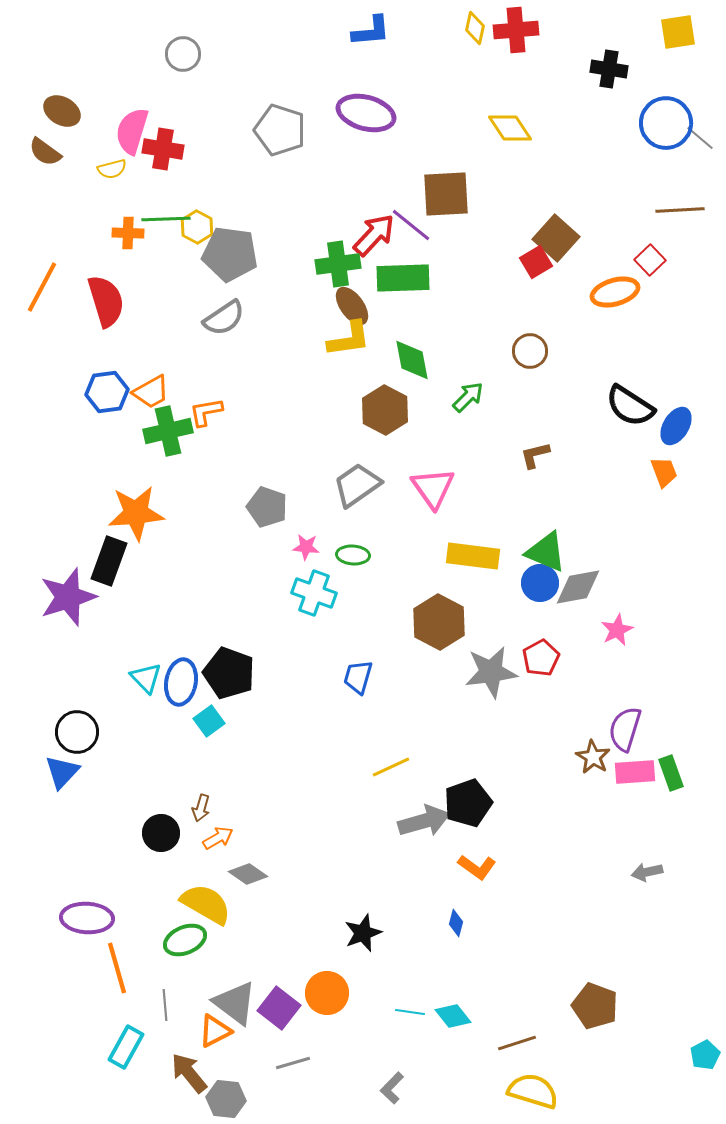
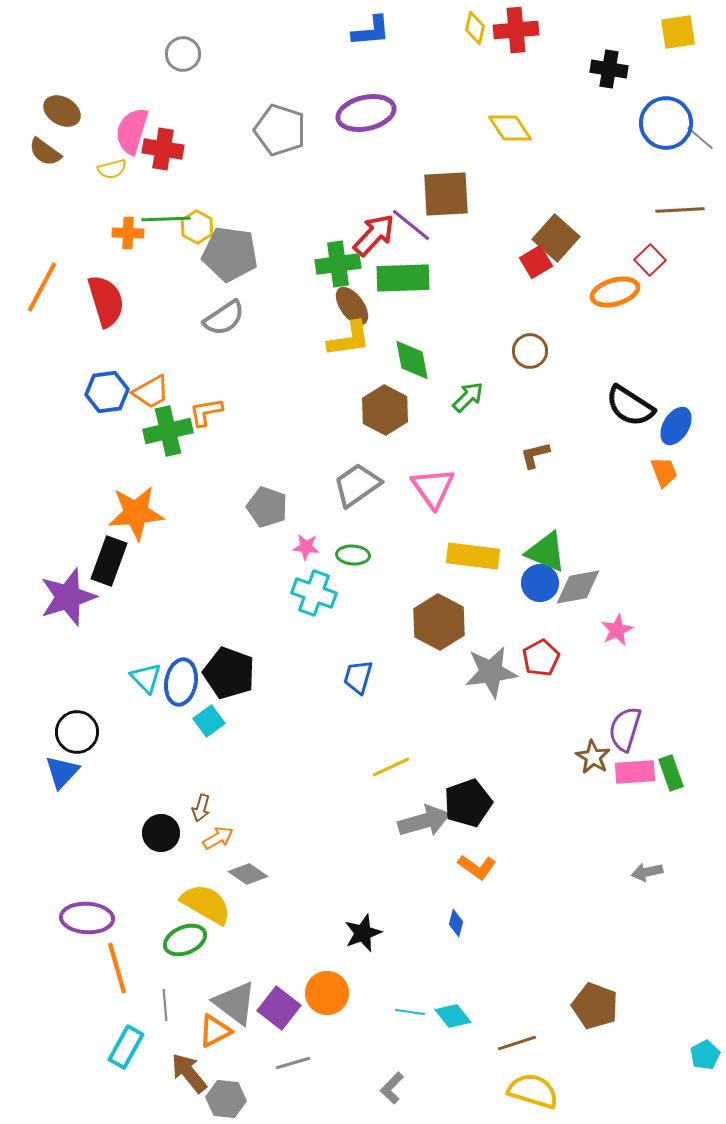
purple ellipse at (366, 113): rotated 28 degrees counterclockwise
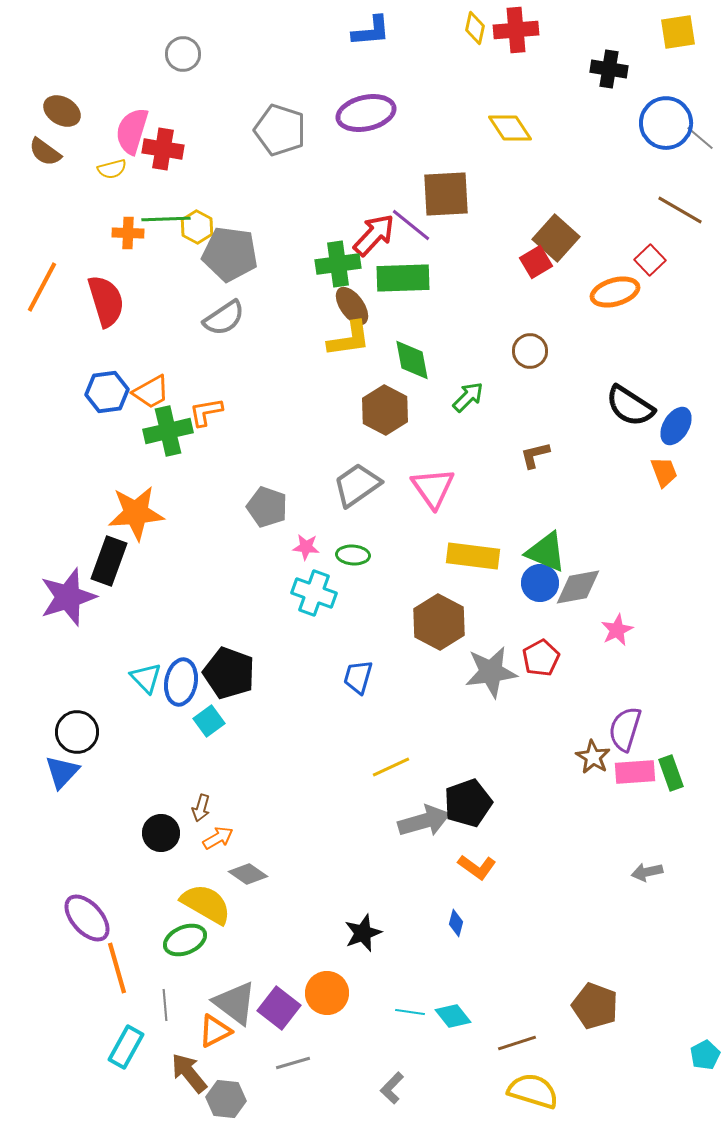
brown line at (680, 210): rotated 33 degrees clockwise
purple ellipse at (87, 918): rotated 45 degrees clockwise
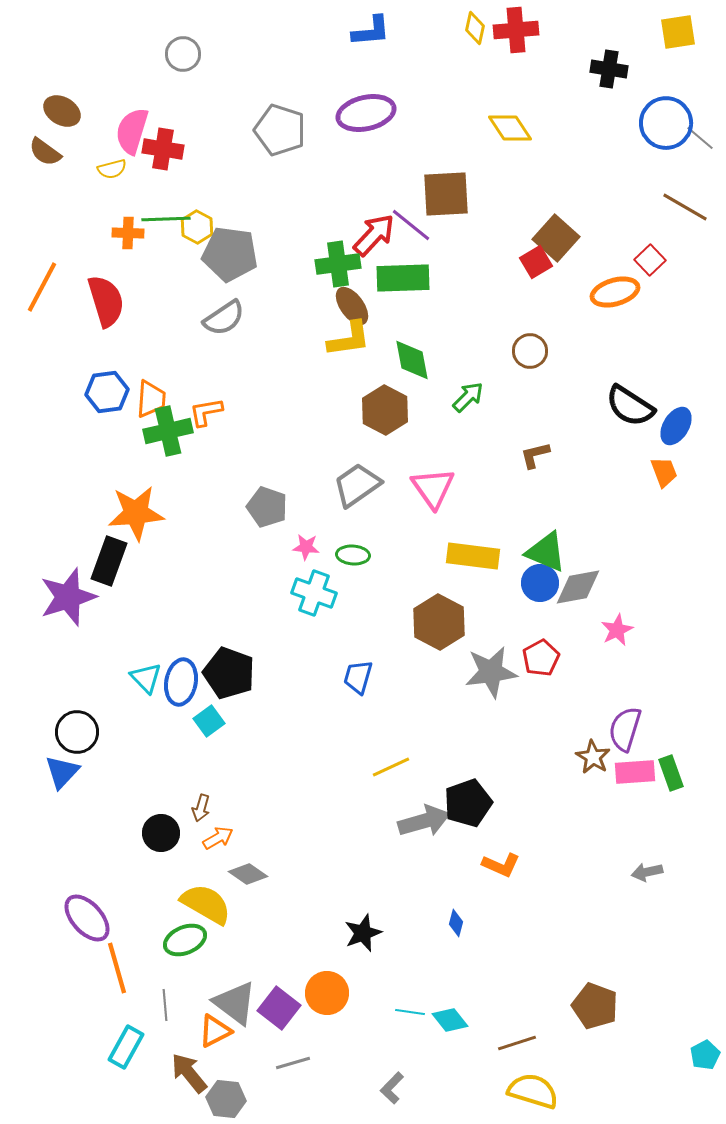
brown line at (680, 210): moved 5 px right, 3 px up
orange trapezoid at (151, 392): moved 7 px down; rotated 57 degrees counterclockwise
orange L-shape at (477, 867): moved 24 px right, 2 px up; rotated 12 degrees counterclockwise
cyan diamond at (453, 1016): moved 3 px left, 4 px down
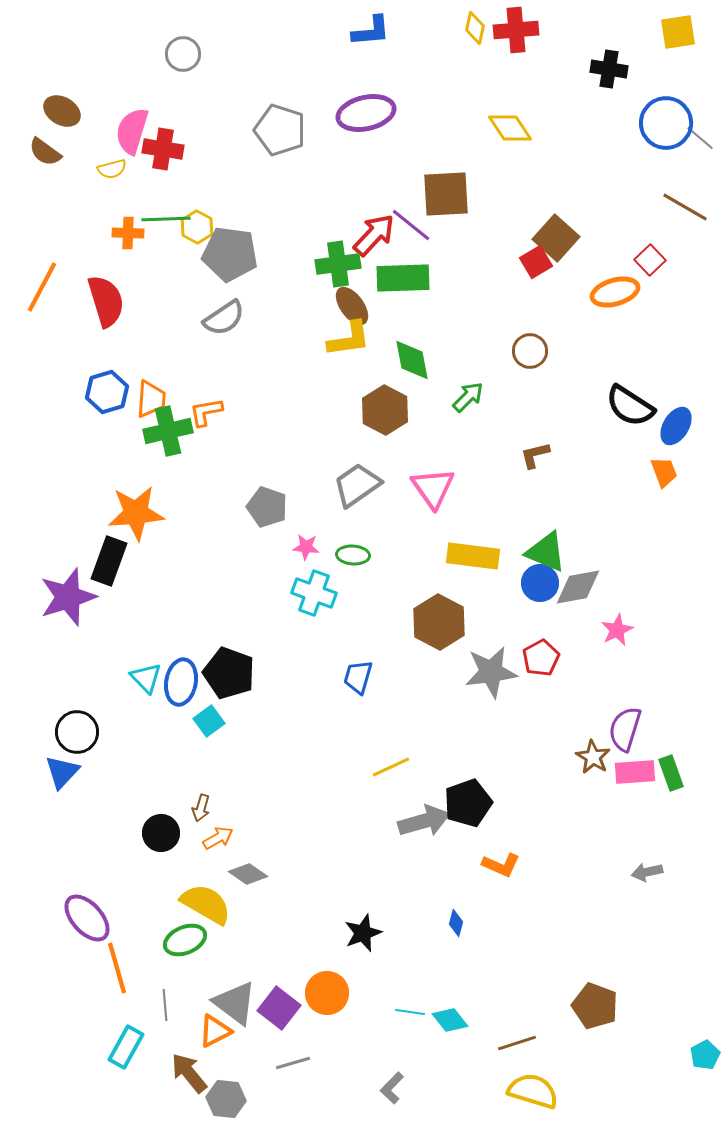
blue hexagon at (107, 392): rotated 9 degrees counterclockwise
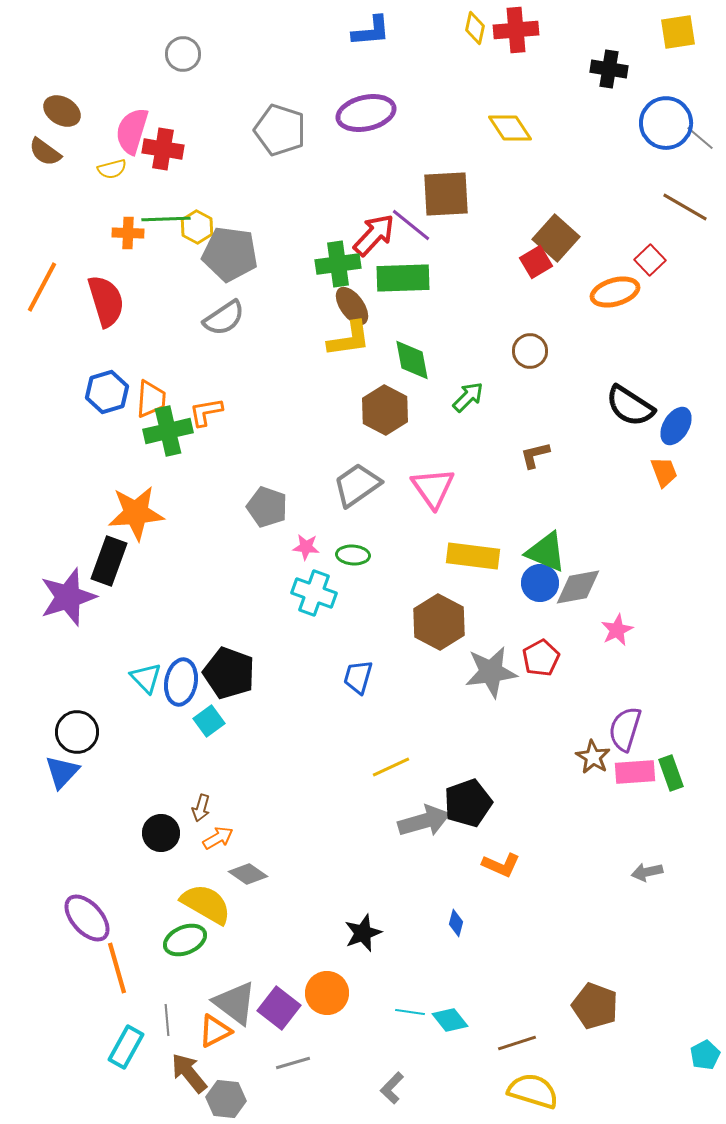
gray line at (165, 1005): moved 2 px right, 15 px down
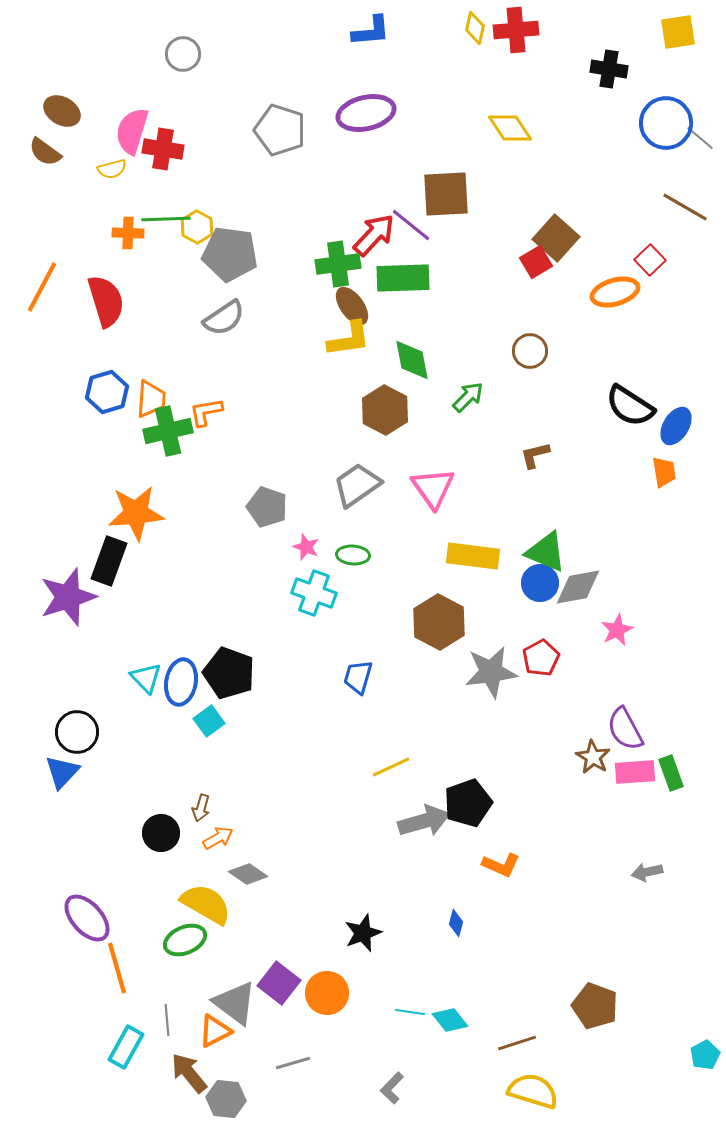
orange trapezoid at (664, 472): rotated 12 degrees clockwise
pink star at (306, 547): rotated 16 degrees clockwise
purple semicircle at (625, 729): rotated 45 degrees counterclockwise
purple square at (279, 1008): moved 25 px up
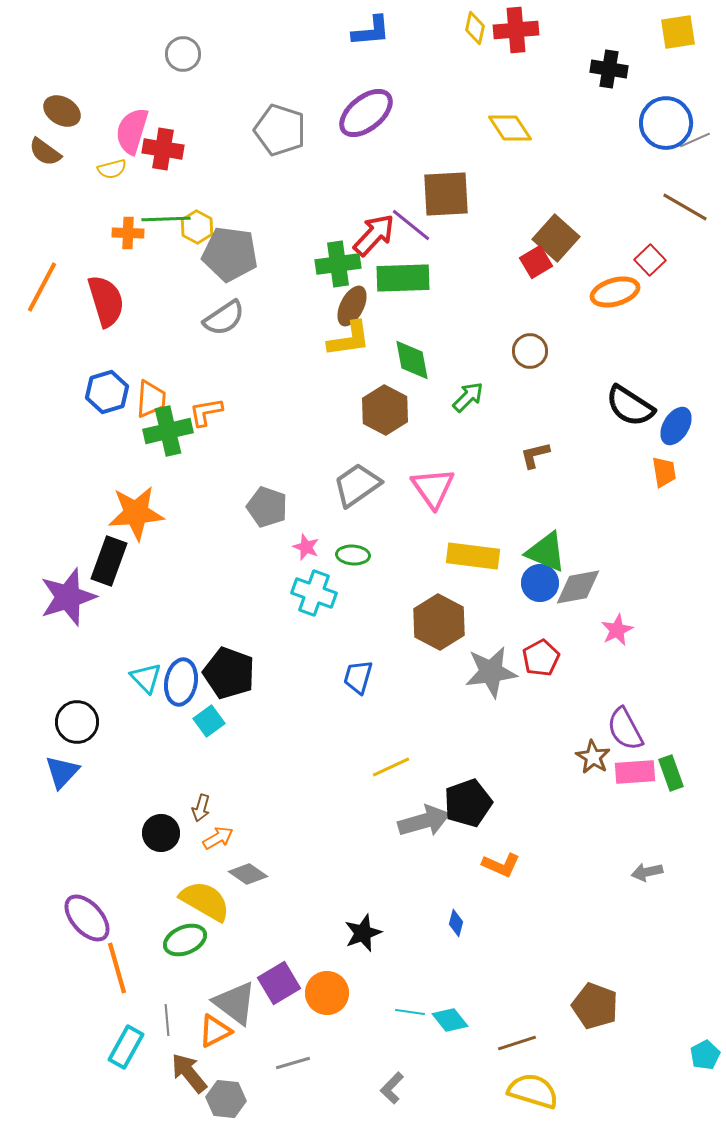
purple ellipse at (366, 113): rotated 26 degrees counterclockwise
gray line at (700, 138): moved 5 px left, 2 px down; rotated 64 degrees counterclockwise
brown ellipse at (352, 306): rotated 63 degrees clockwise
black circle at (77, 732): moved 10 px up
yellow semicircle at (206, 904): moved 1 px left, 3 px up
purple square at (279, 983): rotated 21 degrees clockwise
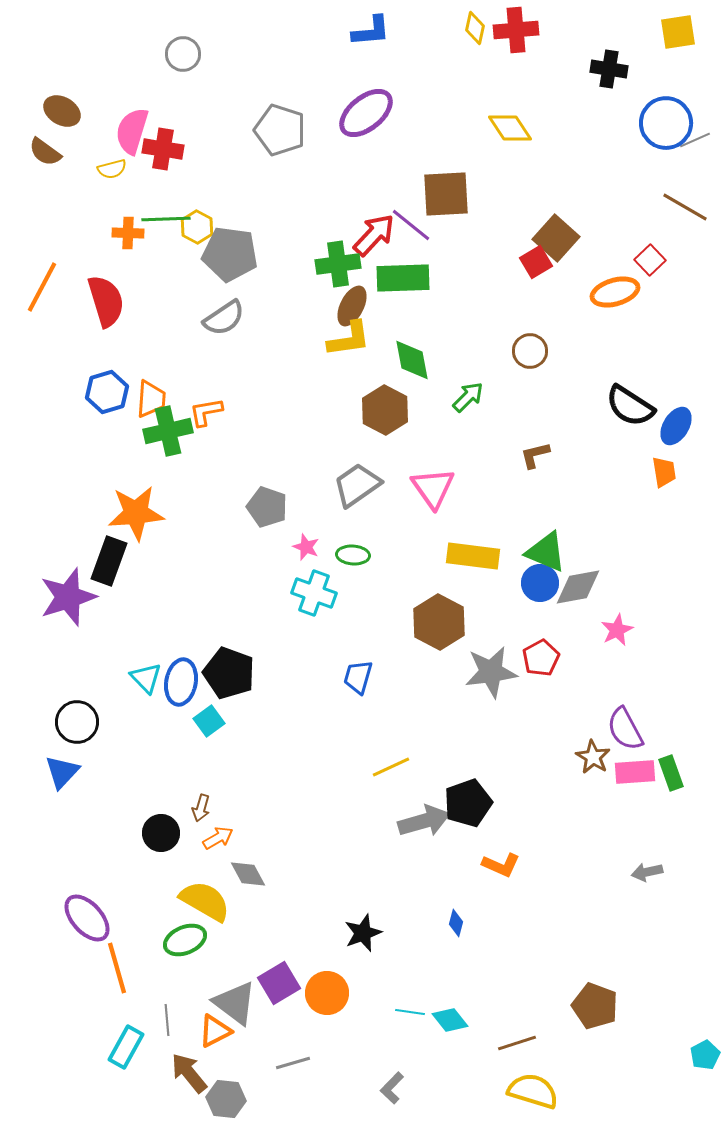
gray diamond at (248, 874): rotated 27 degrees clockwise
